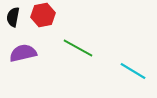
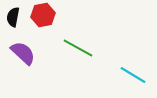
purple semicircle: rotated 56 degrees clockwise
cyan line: moved 4 px down
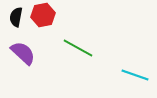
black semicircle: moved 3 px right
cyan line: moved 2 px right; rotated 12 degrees counterclockwise
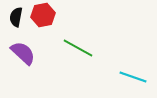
cyan line: moved 2 px left, 2 px down
